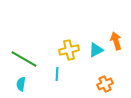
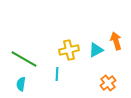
orange cross: moved 3 px right, 1 px up; rotated 14 degrees counterclockwise
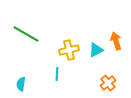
green line: moved 2 px right, 25 px up
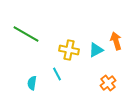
yellow cross: rotated 24 degrees clockwise
cyan line: rotated 32 degrees counterclockwise
cyan semicircle: moved 11 px right, 1 px up
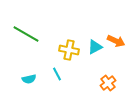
orange arrow: rotated 132 degrees clockwise
cyan triangle: moved 1 px left, 3 px up
cyan semicircle: moved 3 px left, 4 px up; rotated 112 degrees counterclockwise
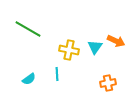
green line: moved 2 px right, 5 px up
cyan triangle: rotated 28 degrees counterclockwise
cyan line: rotated 24 degrees clockwise
cyan semicircle: rotated 24 degrees counterclockwise
orange cross: rotated 28 degrees clockwise
